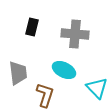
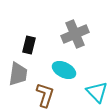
black rectangle: moved 3 px left, 18 px down
gray cross: rotated 28 degrees counterclockwise
gray trapezoid: moved 1 px down; rotated 15 degrees clockwise
cyan triangle: moved 4 px down
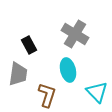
gray cross: rotated 36 degrees counterclockwise
black rectangle: rotated 42 degrees counterclockwise
cyan ellipse: moved 4 px right; rotated 50 degrees clockwise
brown L-shape: moved 2 px right
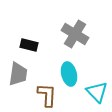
black rectangle: rotated 48 degrees counterclockwise
cyan ellipse: moved 1 px right, 4 px down
brown L-shape: rotated 15 degrees counterclockwise
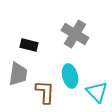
cyan ellipse: moved 1 px right, 2 px down
brown L-shape: moved 2 px left, 3 px up
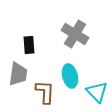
black rectangle: rotated 72 degrees clockwise
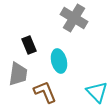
gray cross: moved 1 px left, 16 px up
black rectangle: rotated 18 degrees counterclockwise
cyan ellipse: moved 11 px left, 15 px up
brown L-shape: rotated 25 degrees counterclockwise
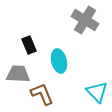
gray cross: moved 11 px right, 2 px down
gray trapezoid: rotated 95 degrees counterclockwise
brown L-shape: moved 3 px left, 2 px down
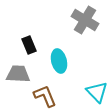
brown L-shape: moved 3 px right, 2 px down
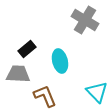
black rectangle: moved 2 px left, 4 px down; rotated 72 degrees clockwise
cyan ellipse: moved 1 px right
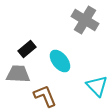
cyan ellipse: rotated 25 degrees counterclockwise
cyan triangle: moved 6 px up
